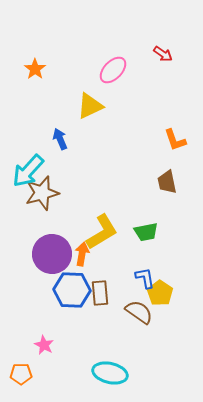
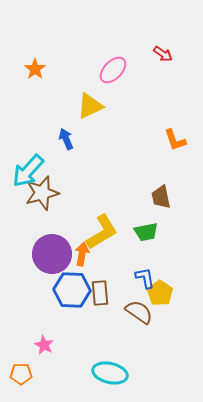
blue arrow: moved 6 px right
brown trapezoid: moved 6 px left, 15 px down
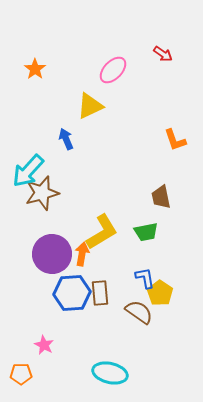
blue hexagon: moved 3 px down; rotated 6 degrees counterclockwise
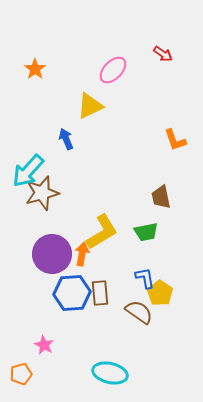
orange pentagon: rotated 15 degrees counterclockwise
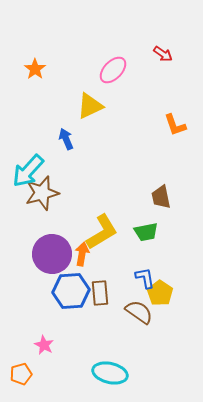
orange L-shape: moved 15 px up
blue hexagon: moved 1 px left, 2 px up
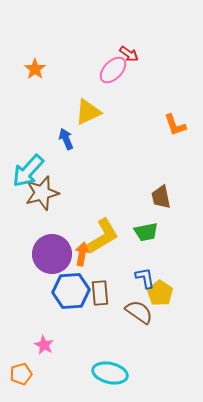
red arrow: moved 34 px left
yellow triangle: moved 2 px left, 6 px down
yellow L-shape: moved 1 px right, 4 px down
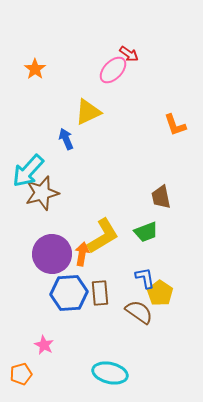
green trapezoid: rotated 10 degrees counterclockwise
blue hexagon: moved 2 px left, 2 px down
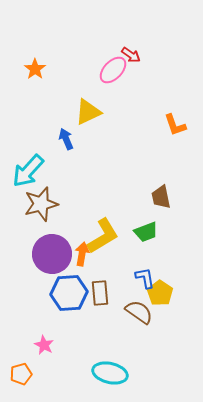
red arrow: moved 2 px right, 1 px down
brown star: moved 1 px left, 11 px down
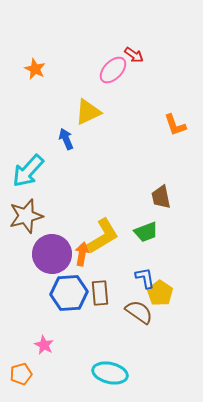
red arrow: moved 3 px right
orange star: rotated 10 degrees counterclockwise
brown star: moved 15 px left, 12 px down
